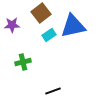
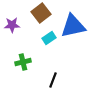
cyan rectangle: moved 3 px down
black line: moved 11 px up; rotated 49 degrees counterclockwise
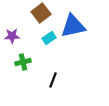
purple star: moved 11 px down
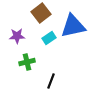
purple star: moved 5 px right
green cross: moved 4 px right
black line: moved 2 px left, 1 px down
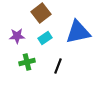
blue triangle: moved 5 px right, 6 px down
cyan rectangle: moved 4 px left
black line: moved 7 px right, 15 px up
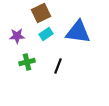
brown square: rotated 12 degrees clockwise
blue triangle: rotated 20 degrees clockwise
cyan rectangle: moved 1 px right, 4 px up
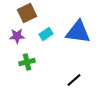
brown square: moved 14 px left
black line: moved 16 px right, 14 px down; rotated 28 degrees clockwise
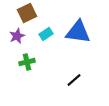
purple star: rotated 21 degrees counterclockwise
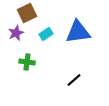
blue triangle: rotated 16 degrees counterclockwise
purple star: moved 1 px left, 3 px up
green cross: rotated 21 degrees clockwise
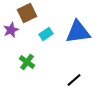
purple star: moved 5 px left, 3 px up
green cross: rotated 28 degrees clockwise
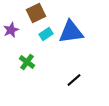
brown square: moved 9 px right
blue triangle: moved 7 px left
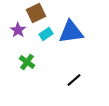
purple star: moved 7 px right; rotated 14 degrees counterclockwise
